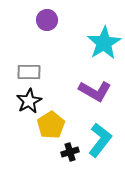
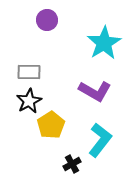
black cross: moved 2 px right, 12 px down; rotated 12 degrees counterclockwise
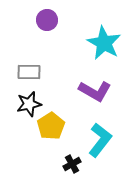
cyan star: rotated 12 degrees counterclockwise
black star: moved 3 px down; rotated 15 degrees clockwise
yellow pentagon: moved 1 px down
